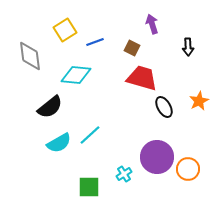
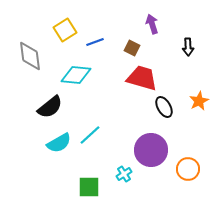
purple circle: moved 6 px left, 7 px up
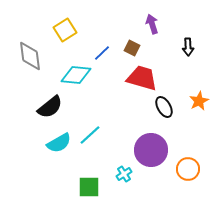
blue line: moved 7 px right, 11 px down; rotated 24 degrees counterclockwise
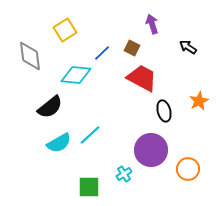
black arrow: rotated 126 degrees clockwise
red trapezoid: rotated 12 degrees clockwise
black ellipse: moved 4 px down; rotated 15 degrees clockwise
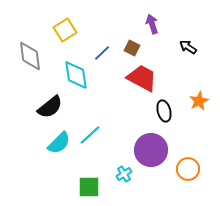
cyan diamond: rotated 76 degrees clockwise
cyan semicircle: rotated 15 degrees counterclockwise
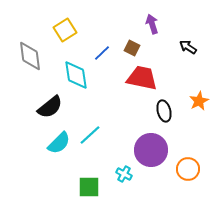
red trapezoid: rotated 16 degrees counterclockwise
cyan cross: rotated 28 degrees counterclockwise
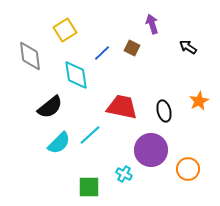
red trapezoid: moved 20 px left, 29 px down
